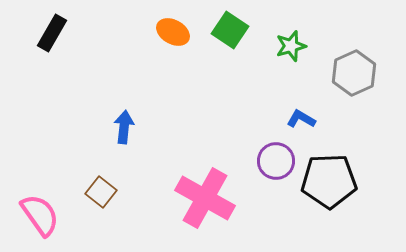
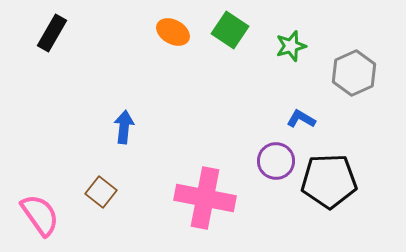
pink cross: rotated 18 degrees counterclockwise
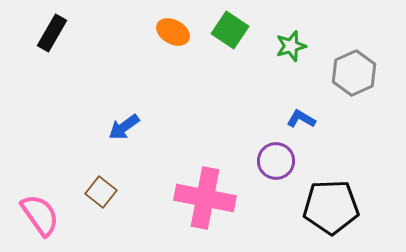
blue arrow: rotated 132 degrees counterclockwise
black pentagon: moved 2 px right, 26 px down
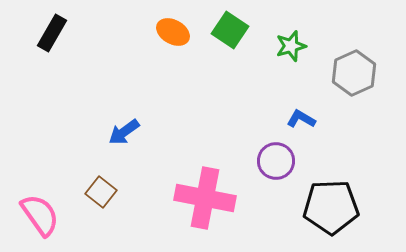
blue arrow: moved 5 px down
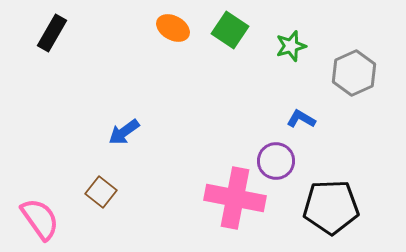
orange ellipse: moved 4 px up
pink cross: moved 30 px right
pink semicircle: moved 4 px down
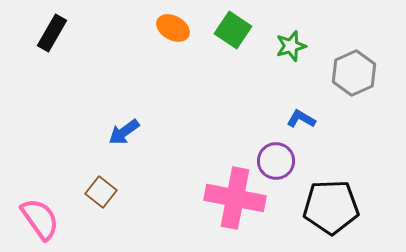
green square: moved 3 px right
